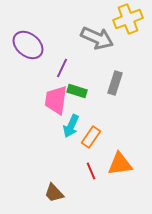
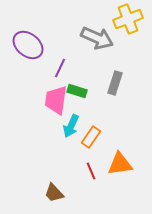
purple line: moved 2 px left
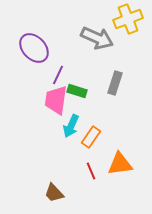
purple ellipse: moved 6 px right, 3 px down; rotated 8 degrees clockwise
purple line: moved 2 px left, 7 px down
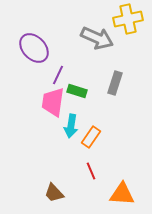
yellow cross: rotated 8 degrees clockwise
pink trapezoid: moved 3 px left, 2 px down
cyan arrow: rotated 15 degrees counterclockwise
orange triangle: moved 2 px right, 30 px down; rotated 12 degrees clockwise
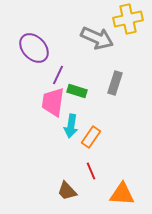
brown trapezoid: moved 13 px right, 2 px up
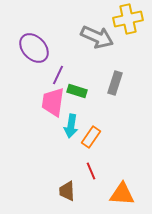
gray arrow: moved 1 px up
brown trapezoid: rotated 40 degrees clockwise
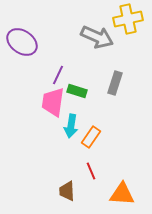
purple ellipse: moved 12 px left, 6 px up; rotated 12 degrees counterclockwise
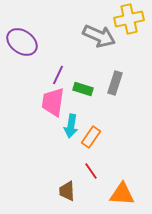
yellow cross: moved 1 px right
gray arrow: moved 2 px right, 1 px up
green rectangle: moved 6 px right, 2 px up
red line: rotated 12 degrees counterclockwise
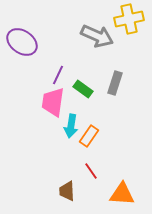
gray arrow: moved 2 px left
green rectangle: rotated 18 degrees clockwise
orange rectangle: moved 2 px left, 1 px up
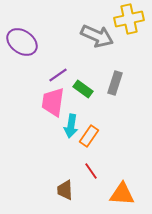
purple line: rotated 30 degrees clockwise
brown trapezoid: moved 2 px left, 1 px up
